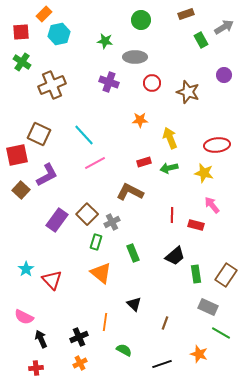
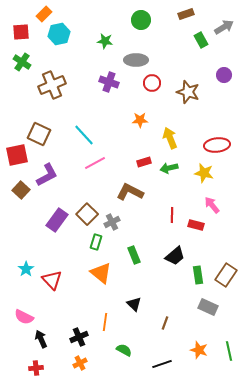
gray ellipse at (135, 57): moved 1 px right, 3 px down
green rectangle at (133, 253): moved 1 px right, 2 px down
green rectangle at (196, 274): moved 2 px right, 1 px down
green line at (221, 333): moved 8 px right, 18 px down; rotated 48 degrees clockwise
orange star at (199, 354): moved 4 px up
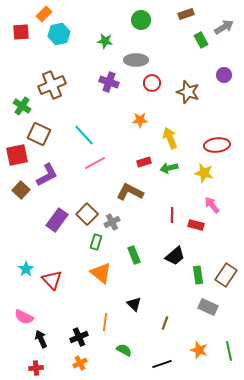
green cross at (22, 62): moved 44 px down
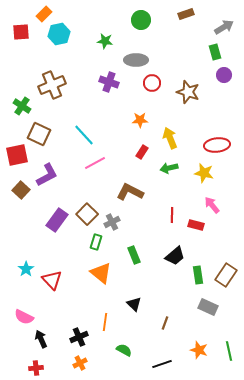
green rectangle at (201, 40): moved 14 px right, 12 px down; rotated 14 degrees clockwise
red rectangle at (144, 162): moved 2 px left, 10 px up; rotated 40 degrees counterclockwise
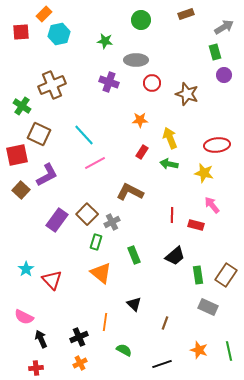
brown star at (188, 92): moved 1 px left, 2 px down
green arrow at (169, 168): moved 4 px up; rotated 24 degrees clockwise
